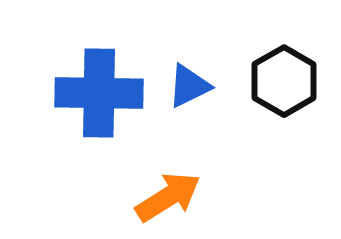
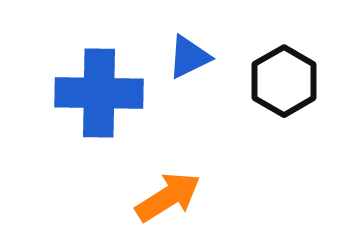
blue triangle: moved 29 px up
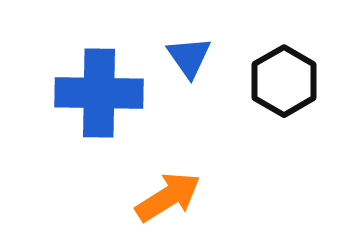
blue triangle: rotated 39 degrees counterclockwise
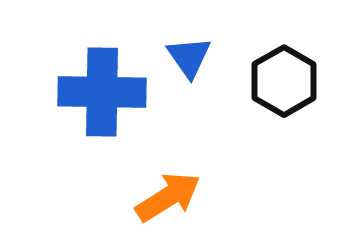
blue cross: moved 3 px right, 1 px up
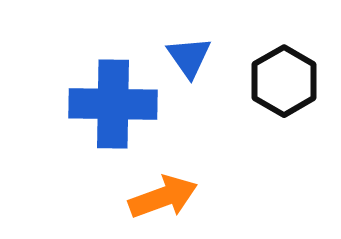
blue cross: moved 11 px right, 12 px down
orange arrow: moved 5 px left; rotated 12 degrees clockwise
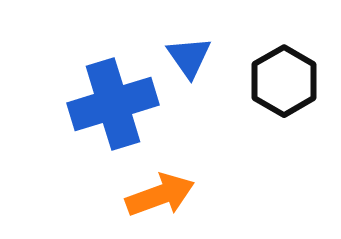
blue cross: rotated 18 degrees counterclockwise
orange arrow: moved 3 px left, 2 px up
